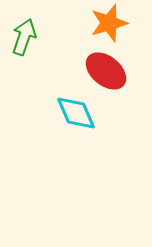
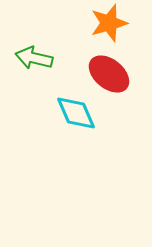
green arrow: moved 10 px right, 21 px down; rotated 96 degrees counterclockwise
red ellipse: moved 3 px right, 3 px down
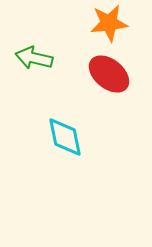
orange star: rotated 9 degrees clockwise
cyan diamond: moved 11 px left, 24 px down; rotated 12 degrees clockwise
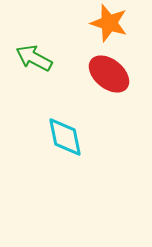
orange star: rotated 24 degrees clockwise
green arrow: rotated 15 degrees clockwise
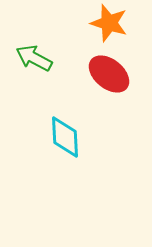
cyan diamond: rotated 9 degrees clockwise
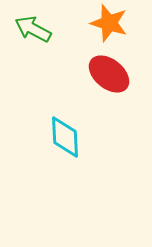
green arrow: moved 1 px left, 29 px up
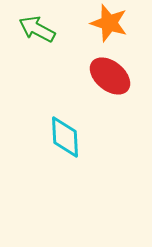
green arrow: moved 4 px right
red ellipse: moved 1 px right, 2 px down
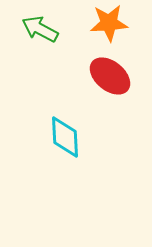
orange star: rotated 21 degrees counterclockwise
green arrow: moved 3 px right
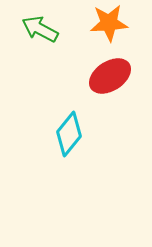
red ellipse: rotated 72 degrees counterclockwise
cyan diamond: moved 4 px right, 3 px up; rotated 42 degrees clockwise
